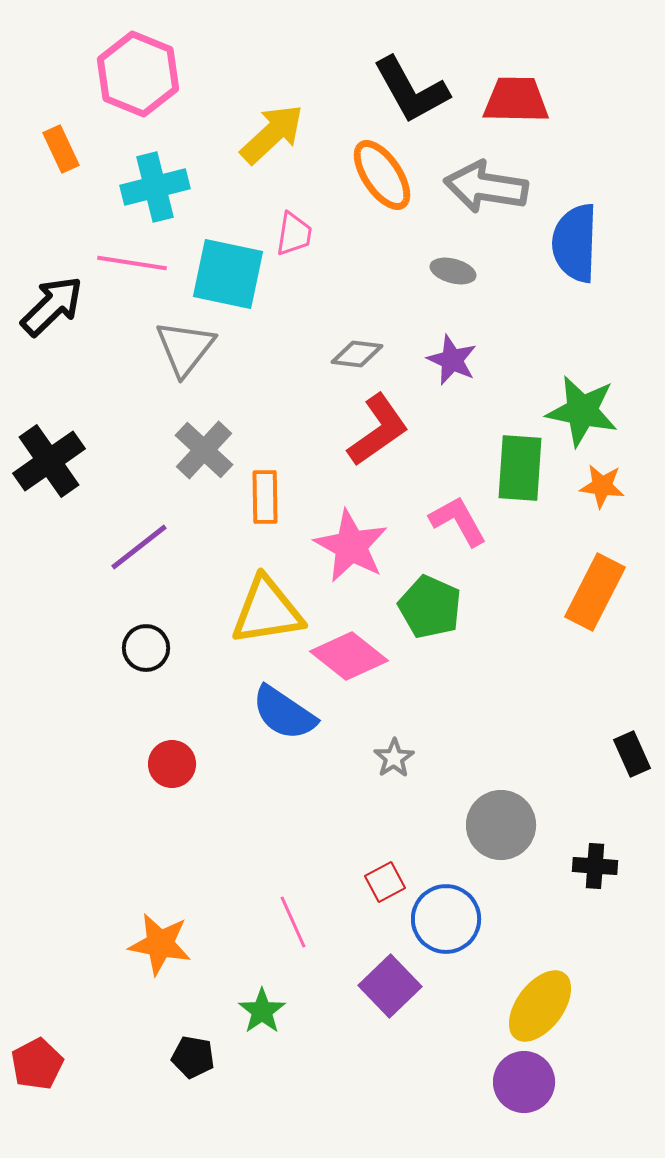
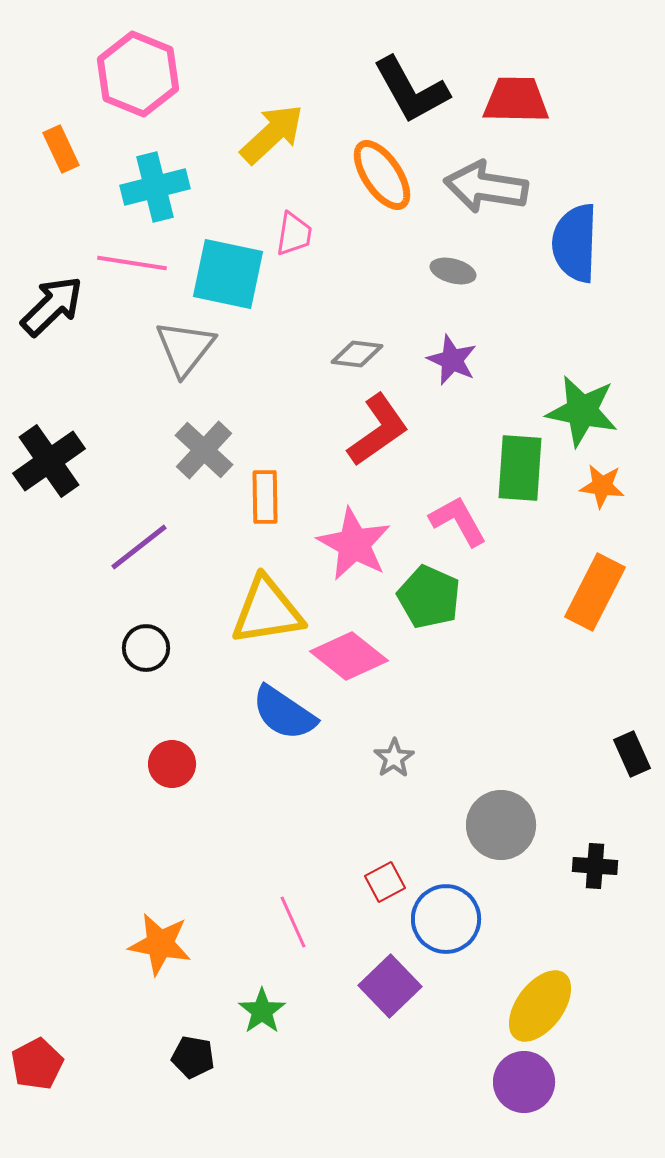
pink star at (351, 546): moved 3 px right, 2 px up
green pentagon at (430, 607): moved 1 px left, 10 px up
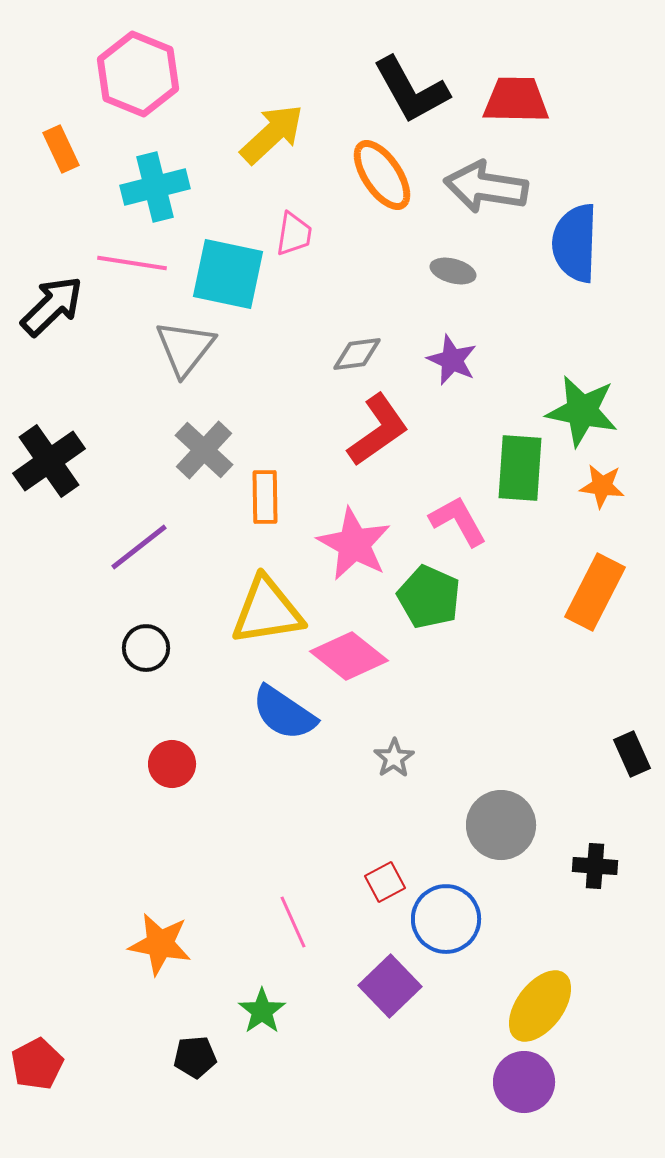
gray diamond at (357, 354): rotated 15 degrees counterclockwise
black pentagon at (193, 1057): moved 2 px right; rotated 15 degrees counterclockwise
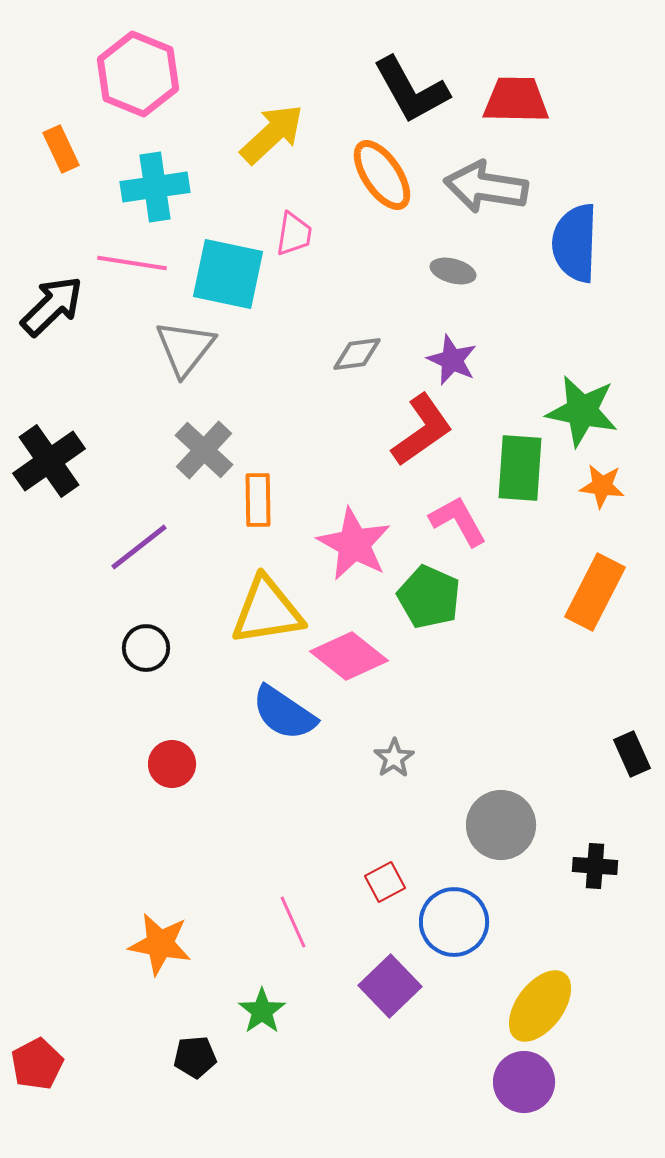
cyan cross at (155, 187): rotated 6 degrees clockwise
red L-shape at (378, 430): moved 44 px right
orange rectangle at (265, 497): moved 7 px left, 3 px down
blue circle at (446, 919): moved 8 px right, 3 px down
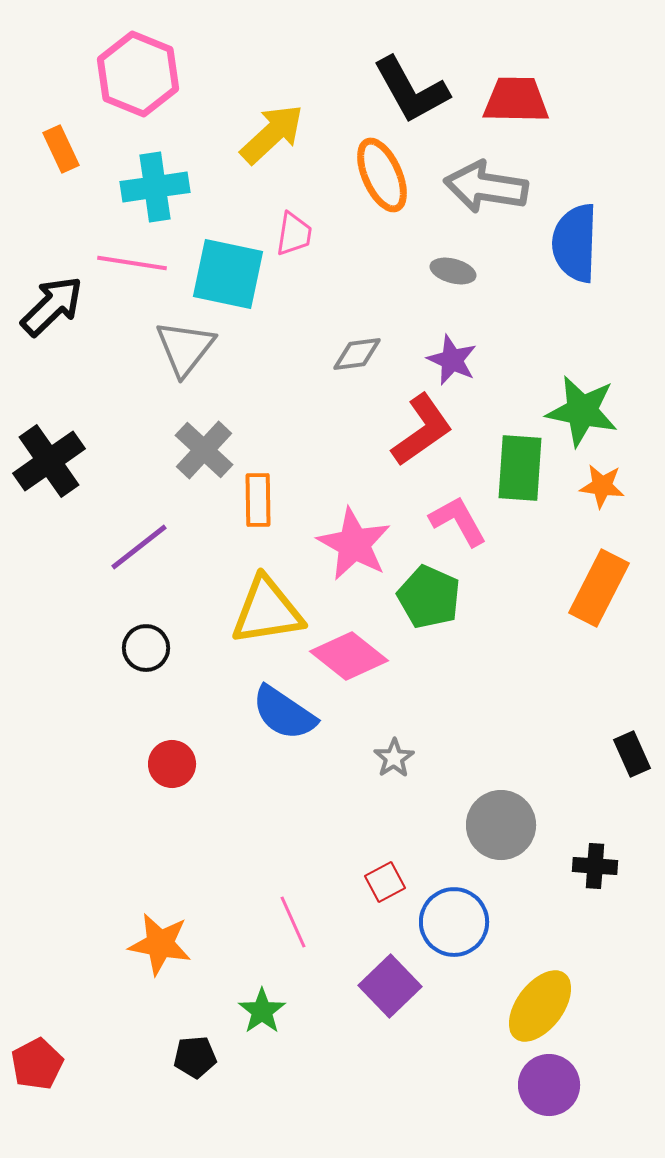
orange ellipse at (382, 175): rotated 10 degrees clockwise
orange rectangle at (595, 592): moved 4 px right, 4 px up
purple circle at (524, 1082): moved 25 px right, 3 px down
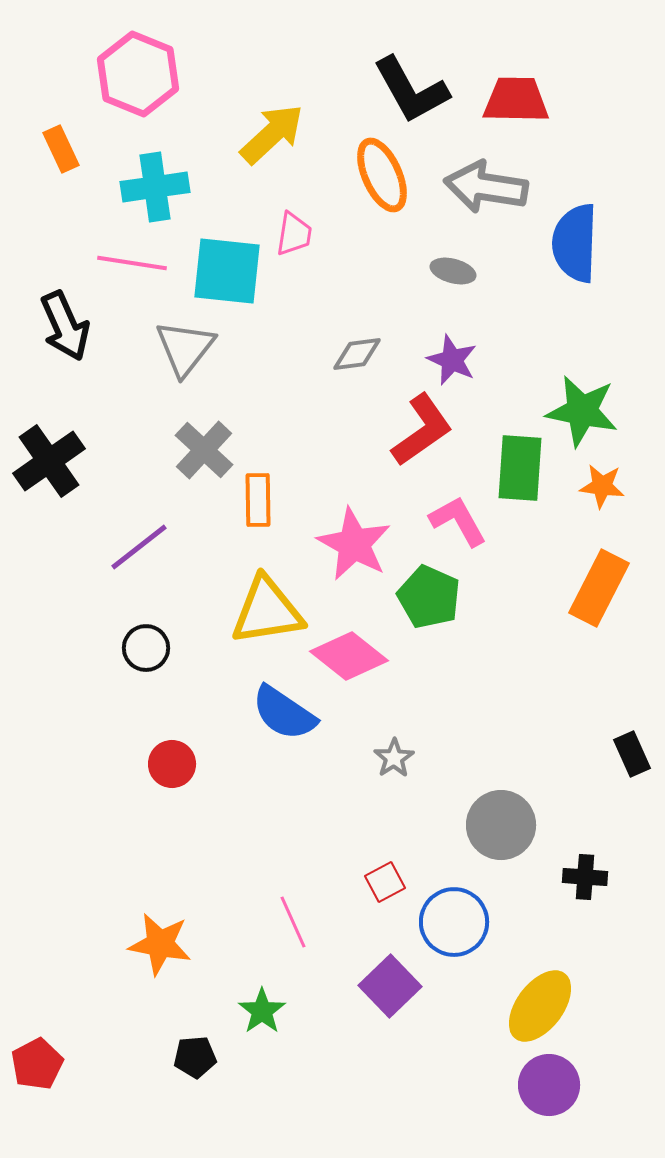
cyan square at (228, 274): moved 1 px left, 3 px up; rotated 6 degrees counterclockwise
black arrow at (52, 306): moved 13 px right, 20 px down; rotated 110 degrees clockwise
black cross at (595, 866): moved 10 px left, 11 px down
